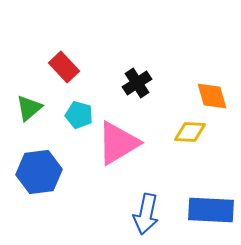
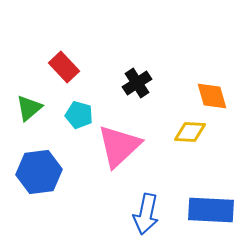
pink triangle: moved 1 px right, 3 px down; rotated 12 degrees counterclockwise
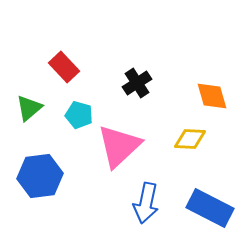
yellow diamond: moved 7 px down
blue hexagon: moved 1 px right, 4 px down
blue rectangle: moved 1 px left, 2 px up; rotated 24 degrees clockwise
blue arrow: moved 11 px up
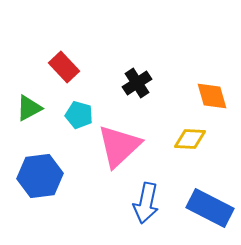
green triangle: rotated 12 degrees clockwise
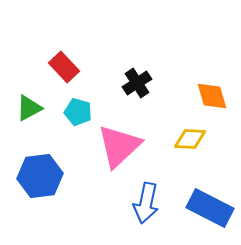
cyan pentagon: moved 1 px left, 3 px up
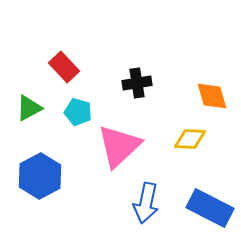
black cross: rotated 24 degrees clockwise
blue hexagon: rotated 21 degrees counterclockwise
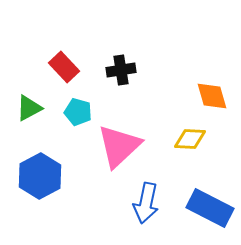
black cross: moved 16 px left, 13 px up
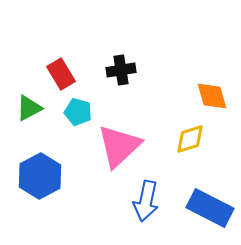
red rectangle: moved 3 px left, 7 px down; rotated 12 degrees clockwise
yellow diamond: rotated 20 degrees counterclockwise
blue arrow: moved 2 px up
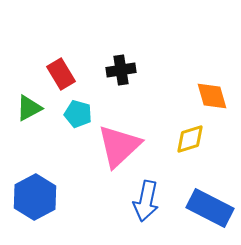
cyan pentagon: moved 2 px down
blue hexagon: moved 5 px left, 21 px down
